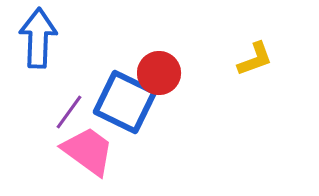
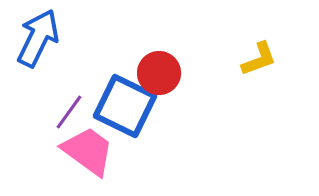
blue arrow: rotated 24 degrees clockwise
yellow L-shape: moved 4 px right
blue square: moved 4 px down
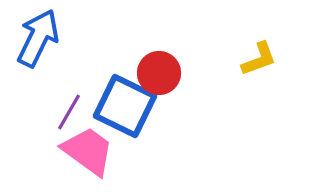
purple line: rotated 6 degrees counterclockwise
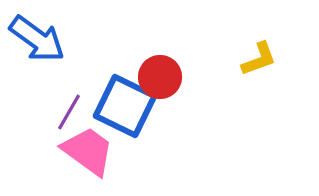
blue arrow: moved 1 px left, 1 px down; rotated 100 degrees clockwise
red circle: moved 1 px right, 4 px down
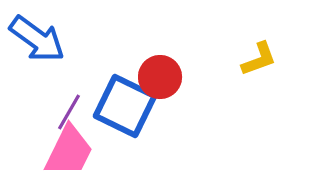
pink trapezoid: moved 19 px left; rotated 80 degrees clockwise
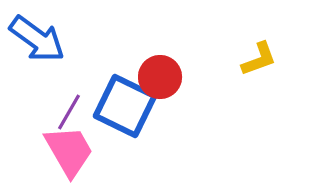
pink trapezoid: rotated 56 degrees counterclockwise
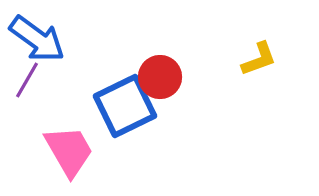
blue square: rotated 38 degrees clockwise
purple line: moved 42 px left, 32 px up
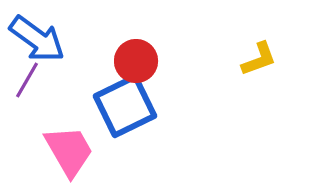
red circle: moved 24 px left, 16 px up
